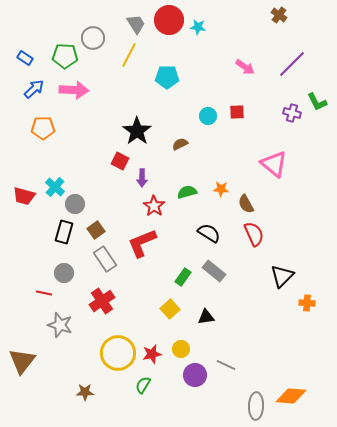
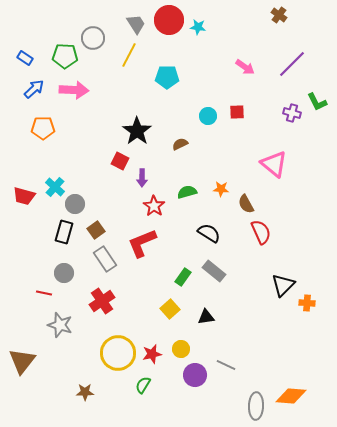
red semicircle at (254, 234): moved 7 px right, 2 px up
black triangle at (282, 276): moved 1 px right, 9 px down
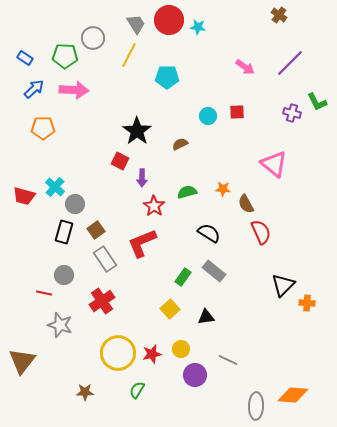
purple line at (292, 64): moved 2 px left, 1 px up
orange star at (221, 189): moved 2 px right
gray circle at (64, 273): moved 2 px down
gray line at (226, 365): moved 2 px right, 5 px up
green semicircle at (143, 385): moved 6 px left, 5 px down
orange diamond at (291, 396): moved 2 px right, 1 px up
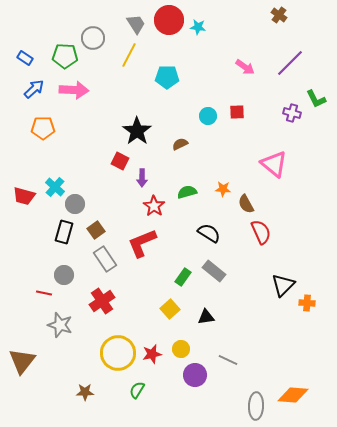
green L-shape at (317, 102): moved 1 px left, 3 px up
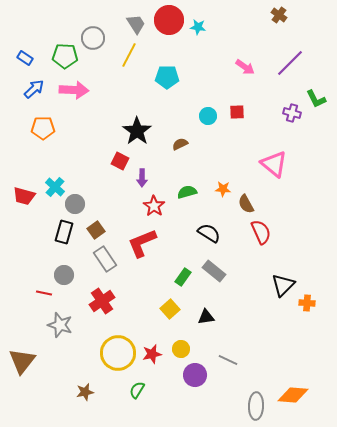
brown star at (85, 392): rotated 12 degrees counterclockwise
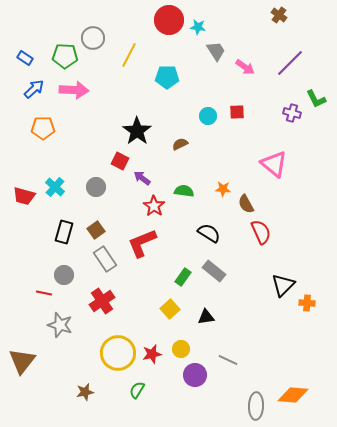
gray trapezoid at (136, 24): moved 80 px right, 27 px down
purple arrow at (142, 178): rotated 126 degrees clockwise
green semicircle at (187, 192): moved 3 px left, 1 px up; rotated 24 degrees clockwise
gray circle at (75, 204): moved 21 px right, 17 px up
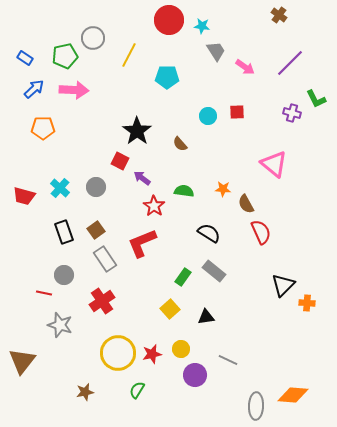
cyan star at (198, 27): moved 4 px right, 1 px up
green pentagon at (65, 56): rotated 15 degrees counterclockwise
brown semicircle at (180, 144): rotated 105 degrees counterclockwise
cyan cross at (55, 187): moved 5 px right, 1 px down
black rectangle at (64, 232): rotated 35 degrees counterclockwise
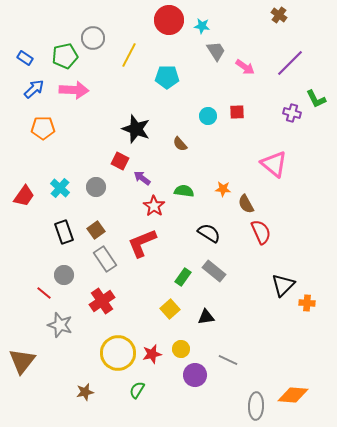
black star at (137, 131): moved 1 px left, 2 px up; rotated 16 degrees counterclockwise
red trapezoid at (24, 196): rotated 70 degrees counterclockwise
red line at (44, 293): rotated 28 degrees clockwise
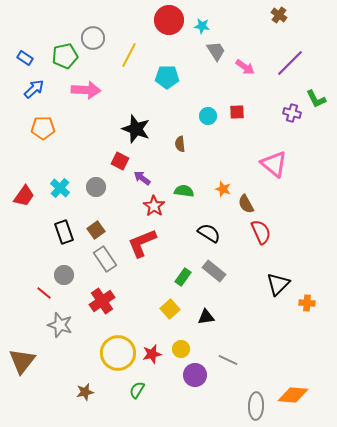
pink arrow at (74, 90): moved 12 px right
brown semicircle at (180, 144): rotated 35 degrees clockwise
orange star at (223, 189): rotated 14 degrees clockwise
black triangle at (283, 285): moved 5 px left, 1 px up
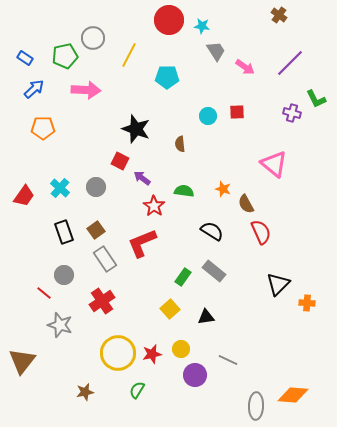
black semicircle at (209, 233): moved 3 px right, 2 px up
